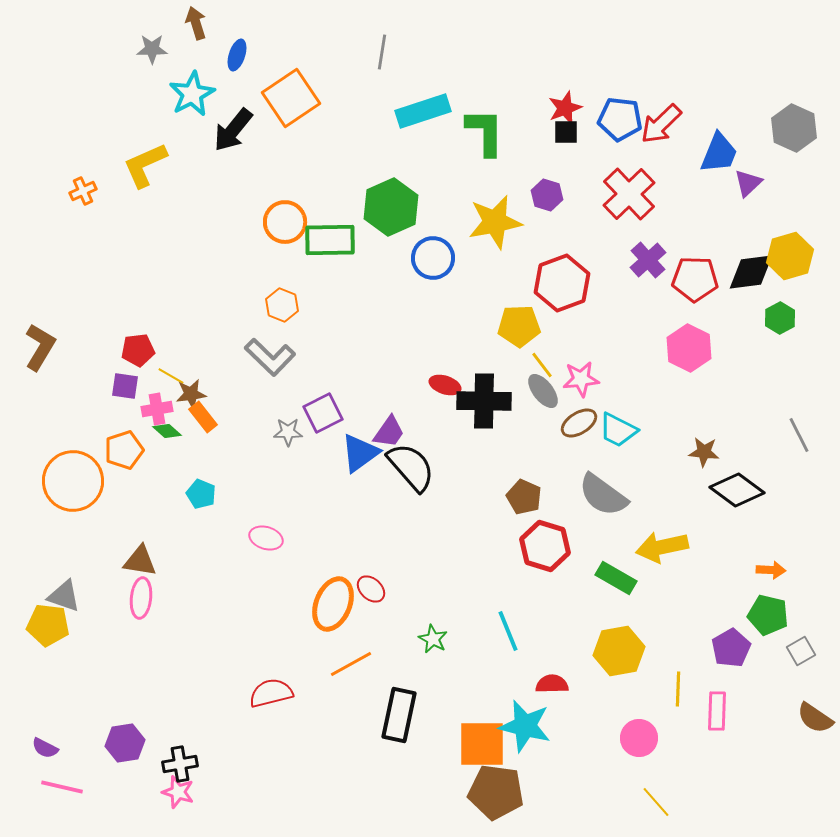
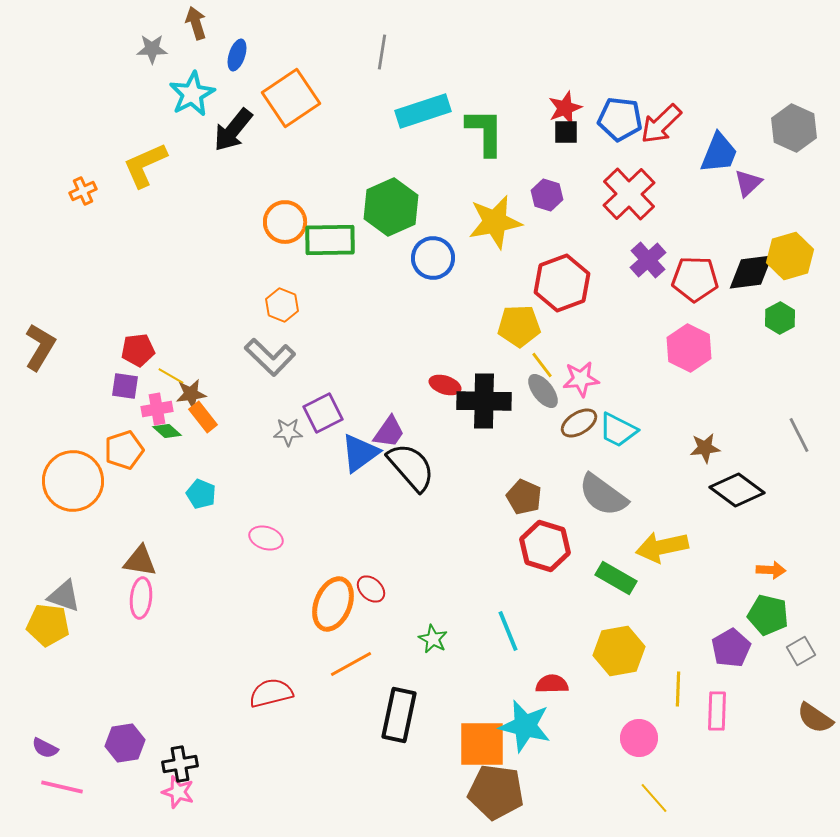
brown star at (704, 452): moved 1 px right, 4 px up; rotated 12 degrees counterclockwise
yellow line at (656, 802): moved 2 px left, 4 px up
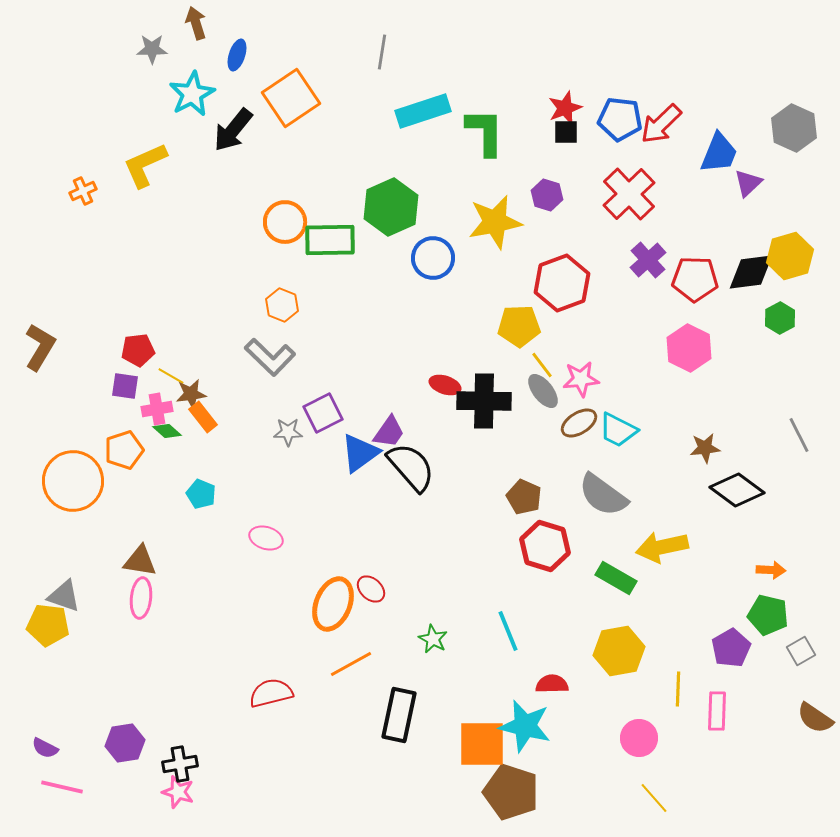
brown pentagon at (496, 792): moved 15 px right; rotated 10 degrees clockwise
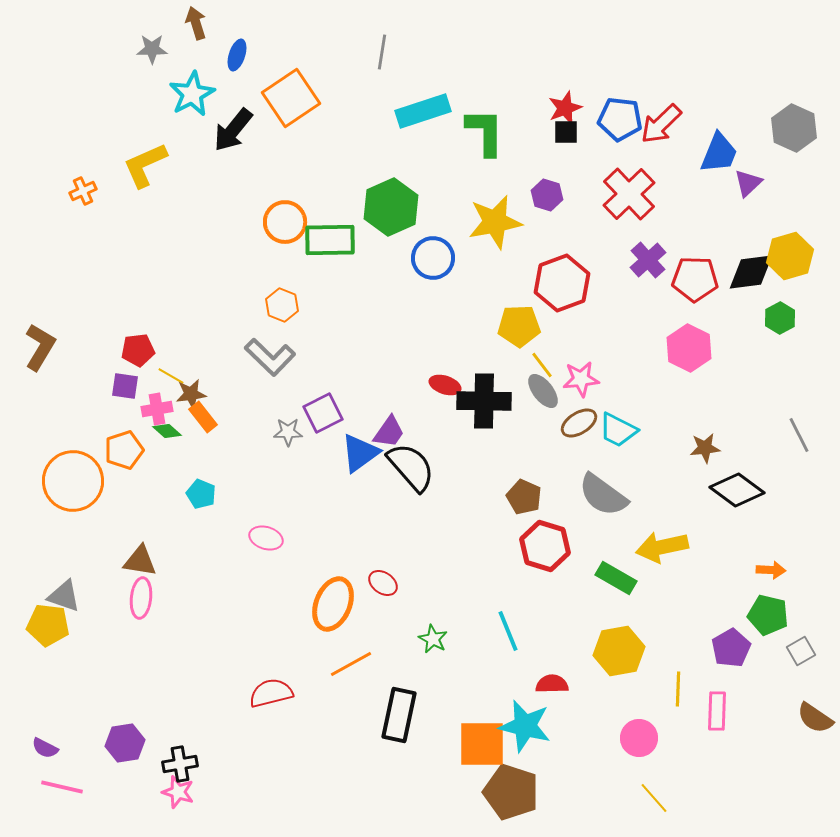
red ellipse at (371, 589): moved 12 px right, 6 px up; rotated 8 degrees counterclockwise
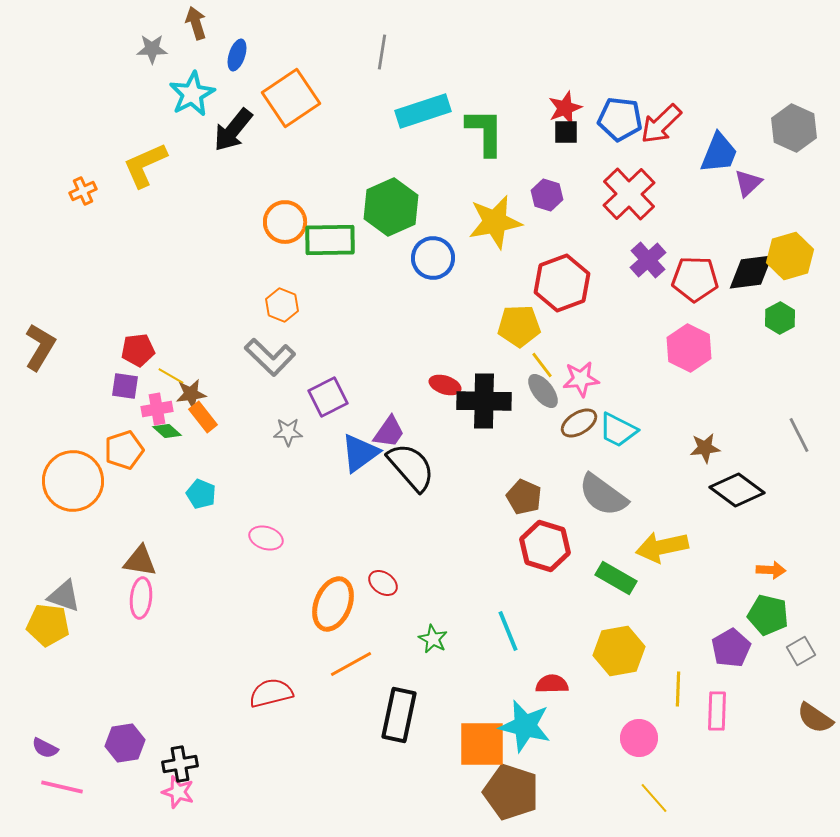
purple square at (323, 413): moved 5 px right, 16 px up
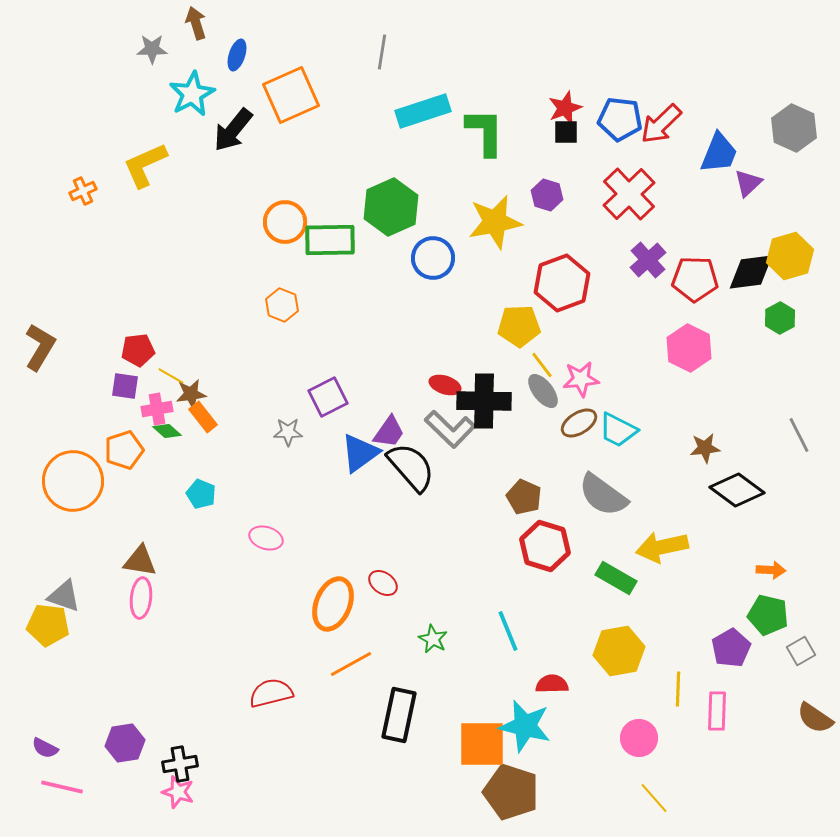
orange square at (291, 98): moved 3 px up; rotated 10 degrees clockwise
gray L-shape at (270, 357): moved 180 px right, 72 px down
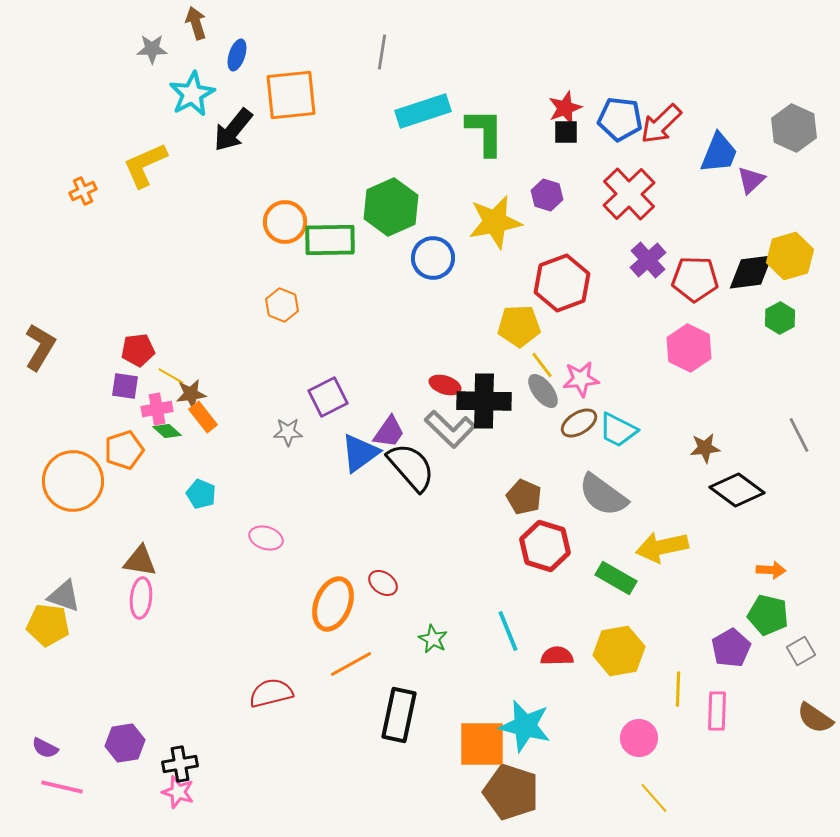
orange square at (291, 95): rotated 18 degrees clockwise
purple triangle at (748, 183): moved 3 px right, 3 px up
red semicircle at (552, 684): moved 5 px right, 28 px up
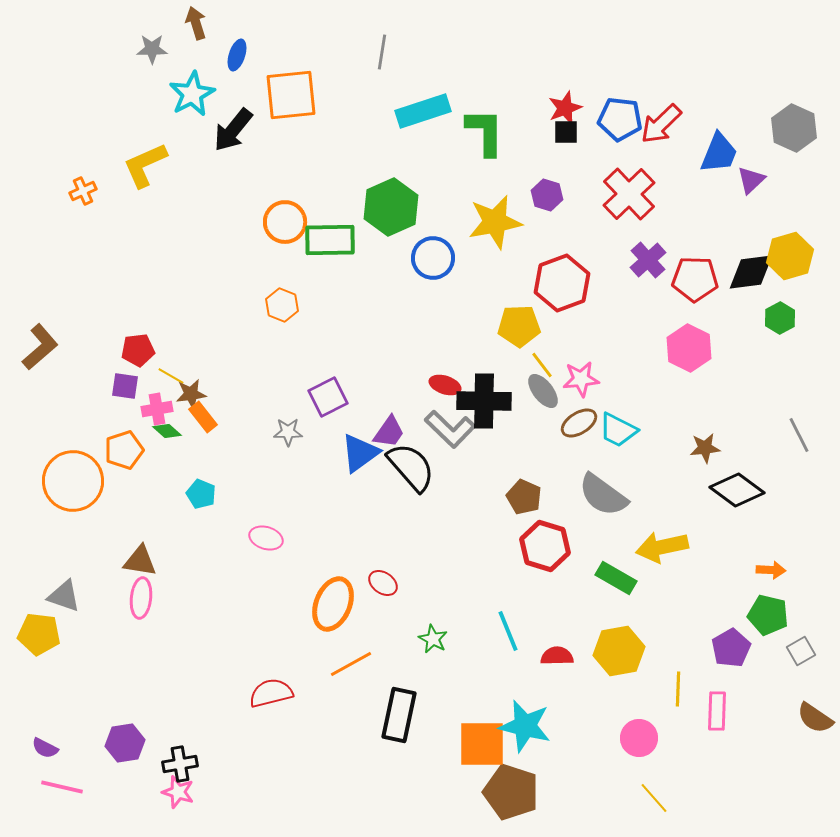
brown L-shape at (40, 347): rotated 18 degrees clockwise
yellow pentagon at (48, 625): moved 9 px left, 9 px down
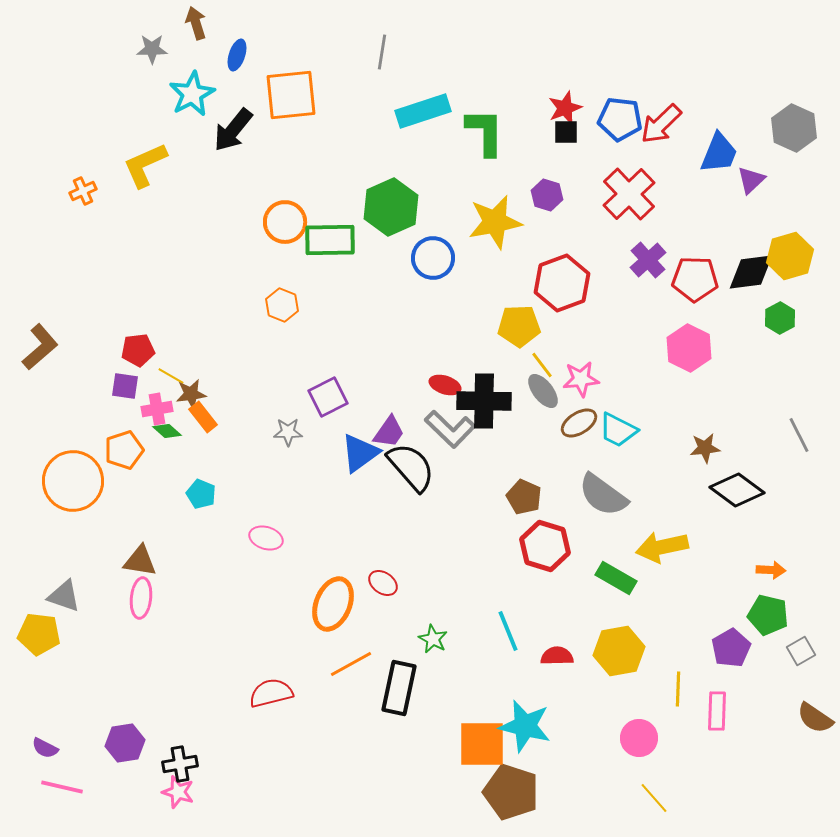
black rectangle at (399, 715): moved 27 px up
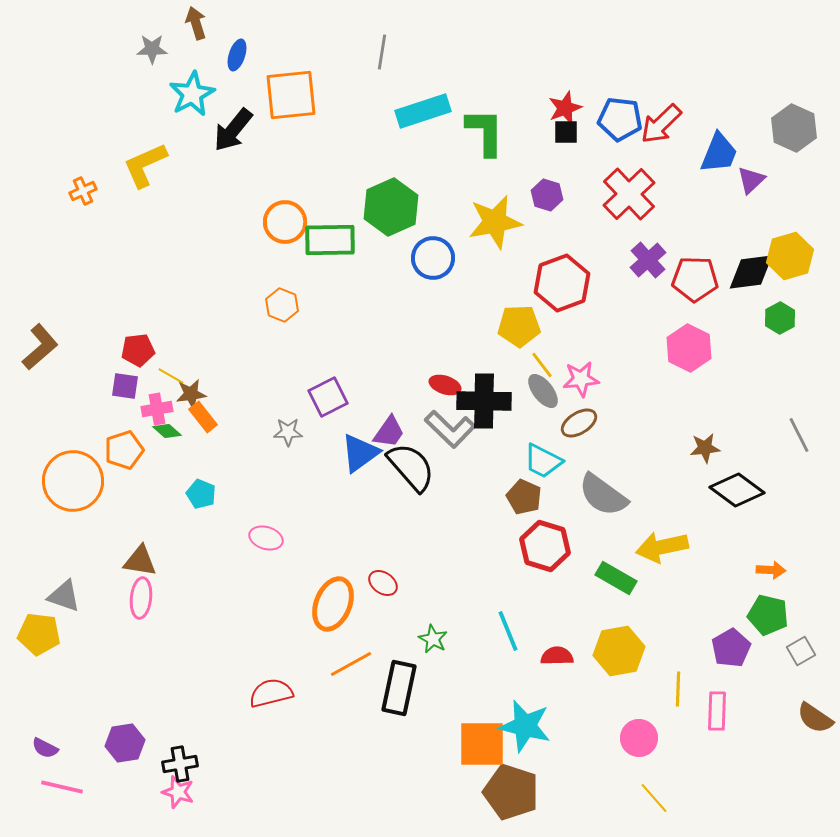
cyan trapezoid at (618, 430): moved 75 px left, 31 px down
